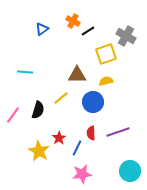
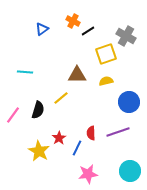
blue circle: moved 36 px right
pink star: moved 6 px right
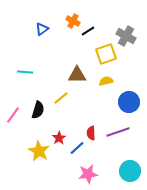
blue line: rotated 21 degrees clockwise
